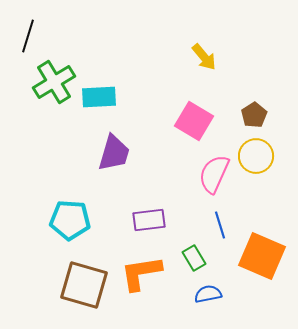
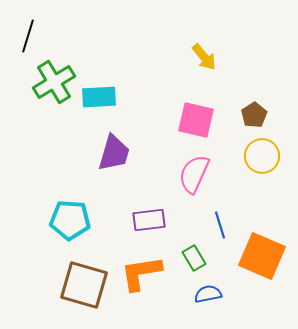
pink square: moved 2 px right, 1 px up; rotated 18 degrees counterclockwise
yellow circle: moved 6 px right
pink semicircle: moved 20 px left
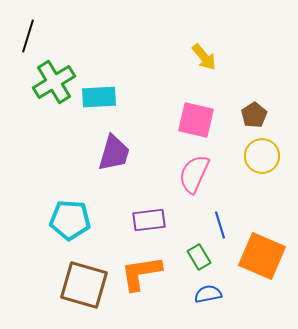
green rectangle: moved 5 px right, 1 px up
